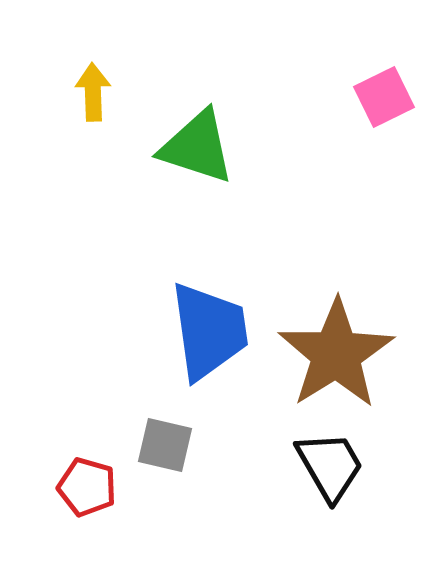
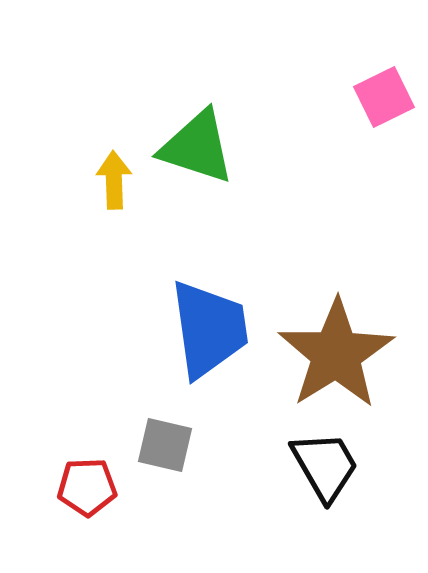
yellow arrow: moved 21 px right, 88 px down
blue trapezoid: moved 2 px up
black trapezoid: moved 5 px left
red pentagon: rotated 18 degrees counterclockwise
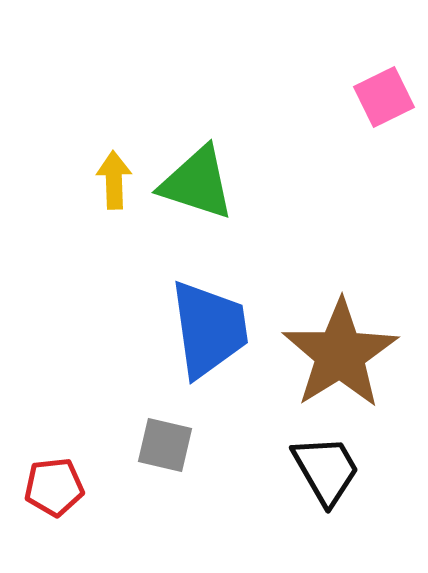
green triangle: moved 36 px down
brown star: moved 4 px right
black trapezoid: moved 1 px right, 4 px down
red pentagon: moved 33 px left; rotated 4 degrees counterclockwise
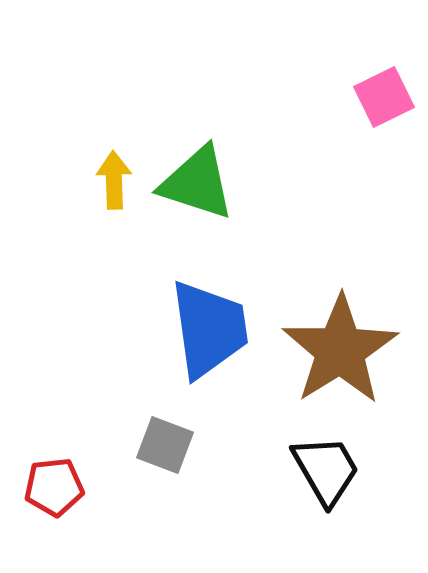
brown star: moved 4 px up
gray square: rotated 8 degrees clockwise
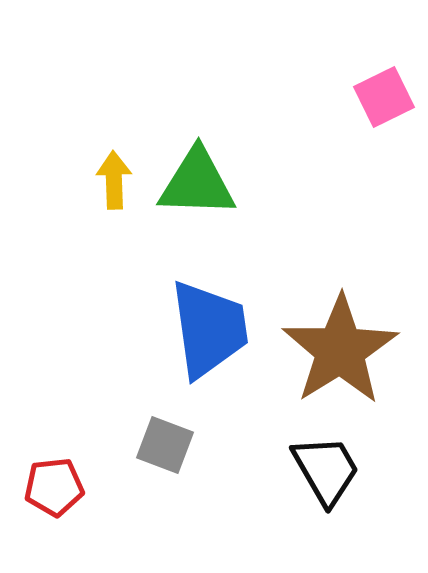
green triangle: rotated 16 degrees counterclockwise
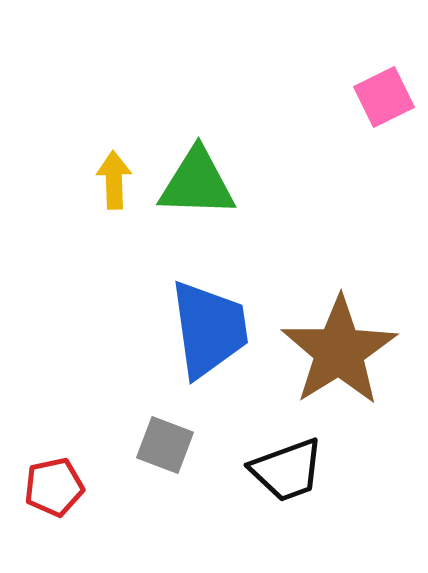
brown star: moved 1 px left, 1 px down
black trapezoid: moved 39 px left; rotated 100 degrees clockwise
red pentagon: rotated 6 degrees counterclockwise
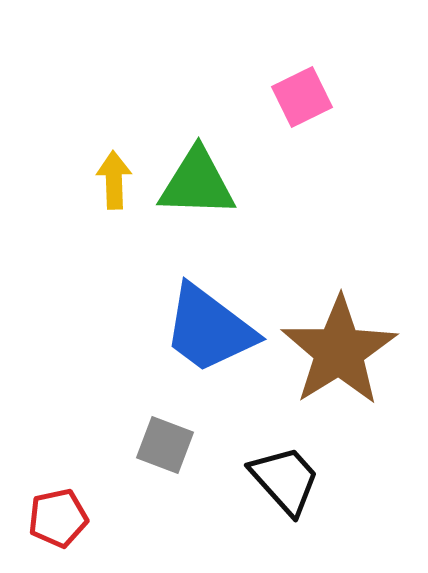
pink square: moved 82 px left
blue trapezoid: rotated 135 degrees clockwise
black trapezoid: moved 2 px left, 10 px down; rotated 112 degrees counterclockwise
red pentagon: moved 4 px right, 31 px down
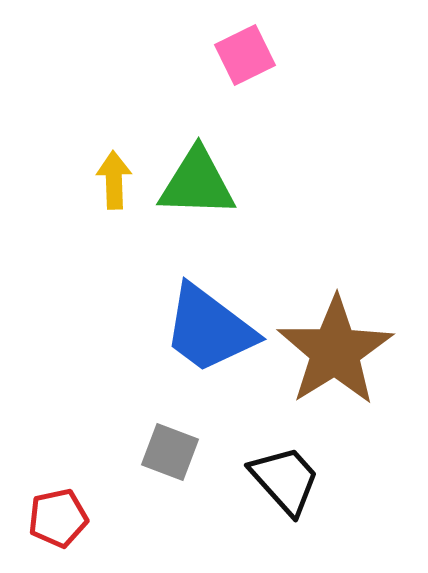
pink square: moved 57 px left, 42 px up
brown star: moved 4 px left
gray square: moved 5 px right, 7 px down
